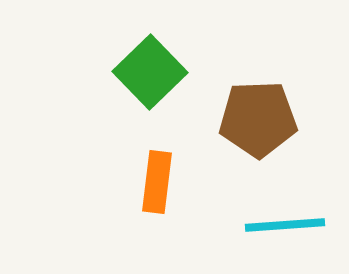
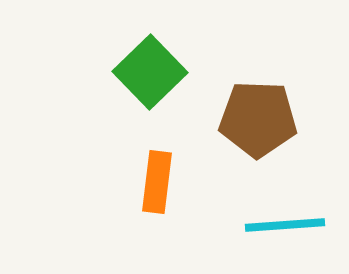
brown pentagon: rotated 4 degrees clockwise
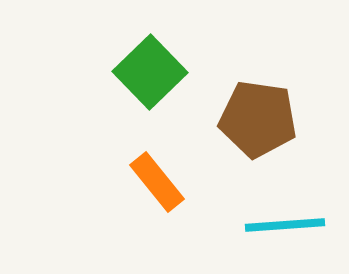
brown pentagon: rotated 6 degrees clockwise
orange rectangle: rotated 46 degrees counterclockwise
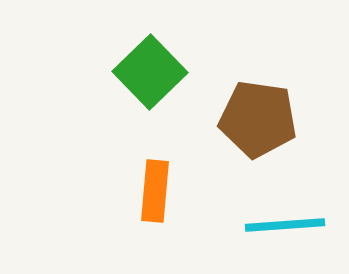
orange rectangle: moved 2 px left, 9 px down; rotated 44 degrees clockwise
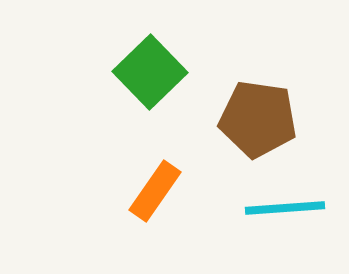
orange rectangle: rotated 30 degrees clockwise
cyan line: moved 17 px up
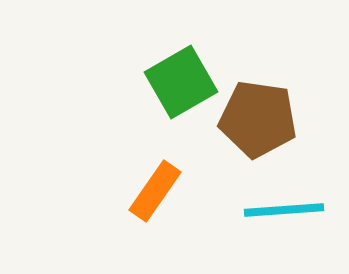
green square: moved 31 px right, 10 px down; rotated 14 degrees clockwise
cyan line: moved 1 px left, 2 px down
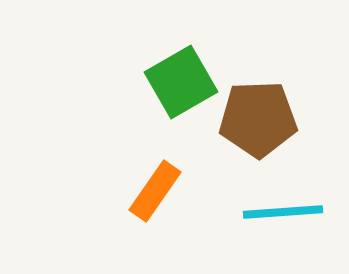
brown pentagon: rotated 10 degrees counterclockwise
cyan line: moved 1 px left, 2 px down
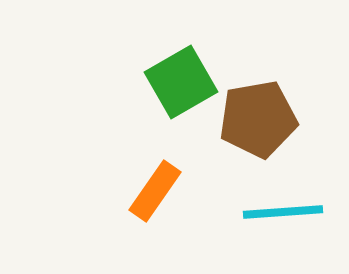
brown pentagon: rotated 8 degrees counterclockwise
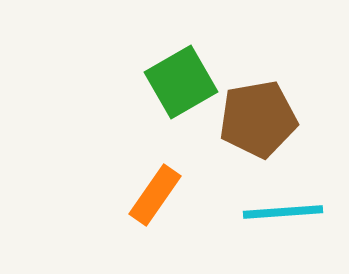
orange rectangle: moved 4 px down
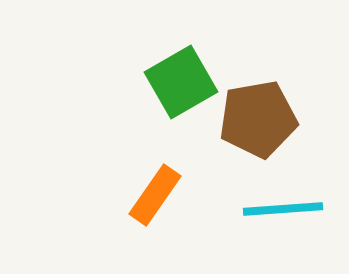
cyan line: moved 3 px up
